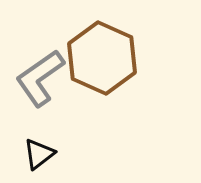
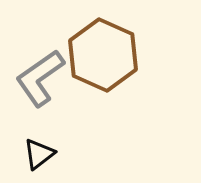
brown hexagon: moved 1 px right, 3 px up
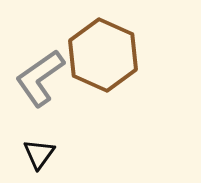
black triangle: rotated 16 degrees counterclockwise
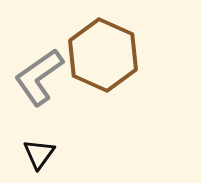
gray L-shape: moved 1 px left, 1 px up
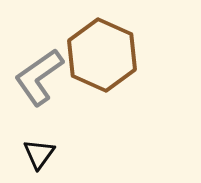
brown hexagon: moved 1 px left
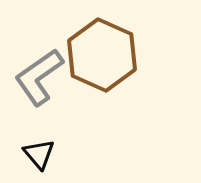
black triangle: rotated 16 degrees counterclockwise
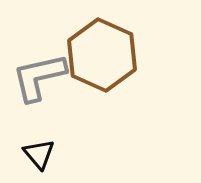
gray L-shape: rotated 22 degrees clockwise
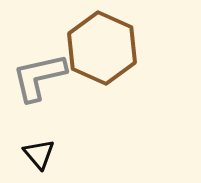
brown hexagon: moved 7 px up
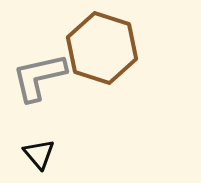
brown hexagon: rotated 6 degrees counterclockwise
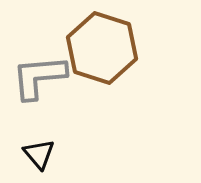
gray L-shape: rotated 8 degrees clockwise
